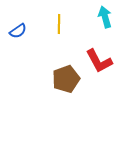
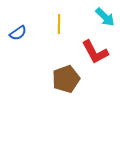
cyan arrow: rotated 150 degrees clockwise
blue semicircle: moved 2 px down
red L-shape: moved 4 px left, 9 px up
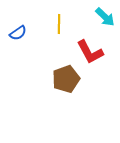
red L-shape: moved 5 px left
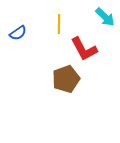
red L-shape: moved 6 px left, 3 px up
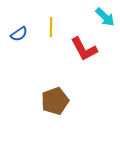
yellow line: moved 8 px left, 3 px down
blue semicircle: moved 1 px right, 1 px down
brown pentagon: moved 11 px left, 22 px down
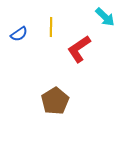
red L-shape: moved 5 px left; rotated 84 degrees clockwise
brown pentagon: rotated 12 degrees counterclockwise
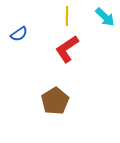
yellow line: moved 16 px right, 11 px up
red L-shape: moved 12 px left
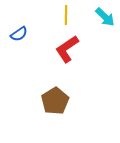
yellow line: moved 1 px left, 1 px up
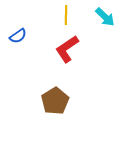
blue semicircle: moved 1 px left, 2 px down
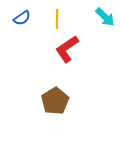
yellow line: moved 9 px left, 4 px down
blue semicircle: moved 4 px right, 18 px up
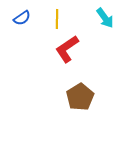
cyan arrow: moved 1 px down; rotated 10 degrees clockwise
brown pentagon: moved 25 px right, 4 px up
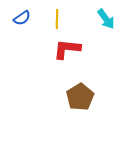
cyan arrow: moved 1 px right, 1 px down
red L-shape: rotated 40 degrees clockwise
